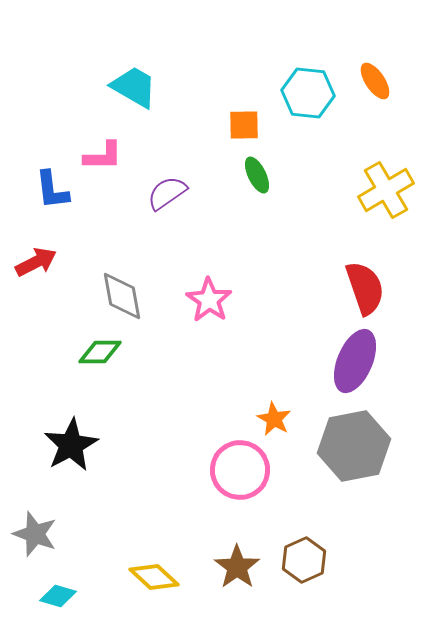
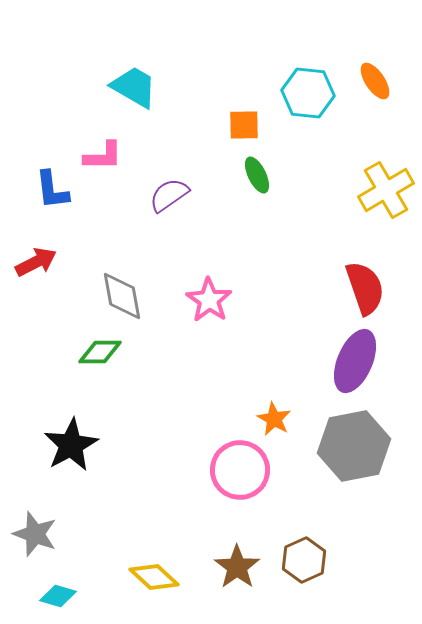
purple semicircle: moved 2 px right, 2 px down
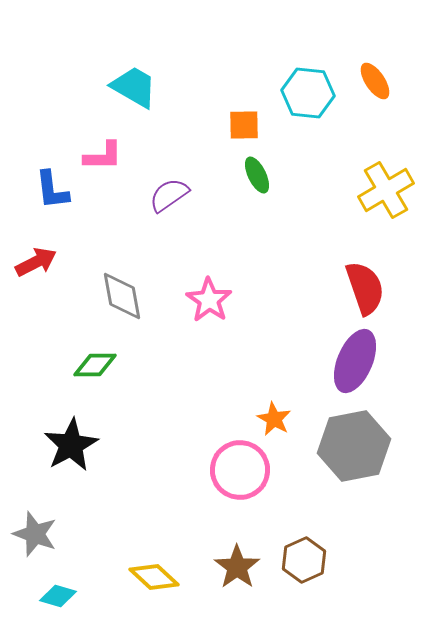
green diamond: moved 5 px left, 13 px down
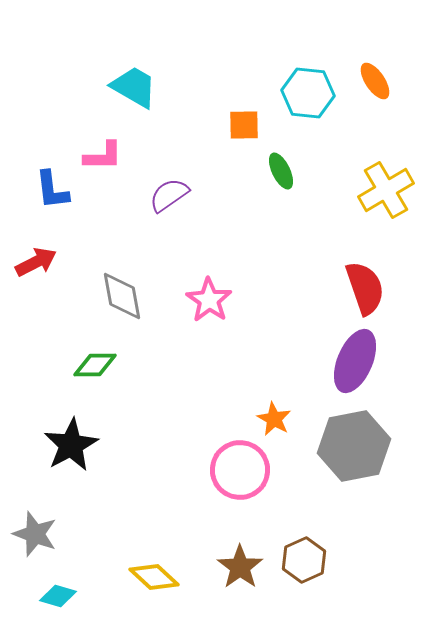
green ellipse: moved 24 px right, 4 px up
brown star: moved 3 px right
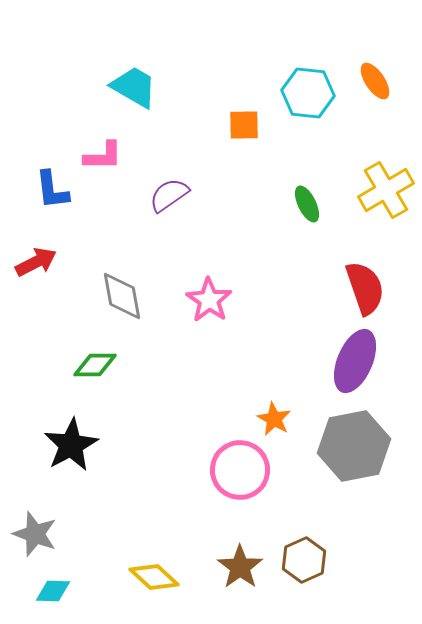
green ellipse: moved 26 px right, 33 px down
cyan diamond: moved 5 px left, 5 px up; rotated 15 degrees counterclockwise
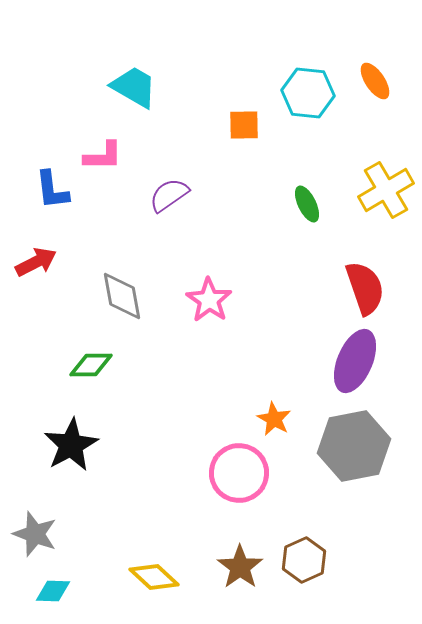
green diamond: moved 4 px left
pink circle: moved 1 px left, 3 px down
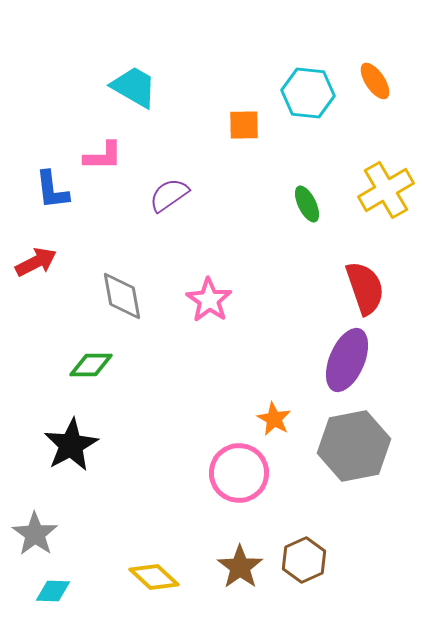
purple ellipse: moved 8 px left, 1 px up
gray star: rotated 15 degrees clockwise
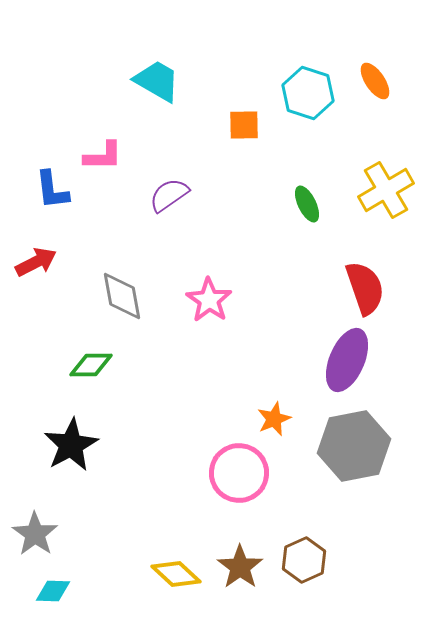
cyan trapezoid: moved 23 px right, 6 px up
cyan hexagon: rotated 12 degrees clockwise
orange star: rotated 20 degrees clockwise
yellow diamond: moved 22 px right, 3 px up
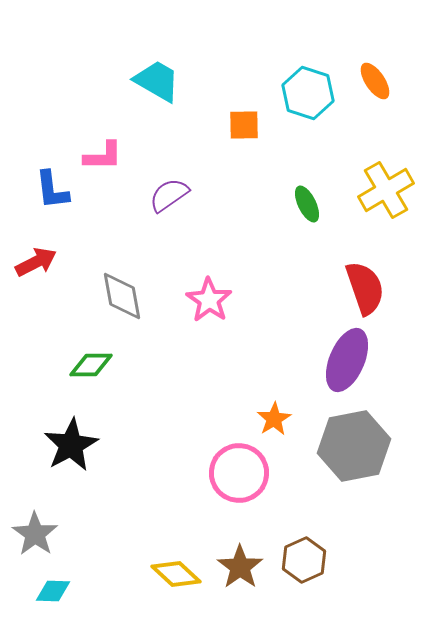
orange star: rotated 8 degrees counterclockwise
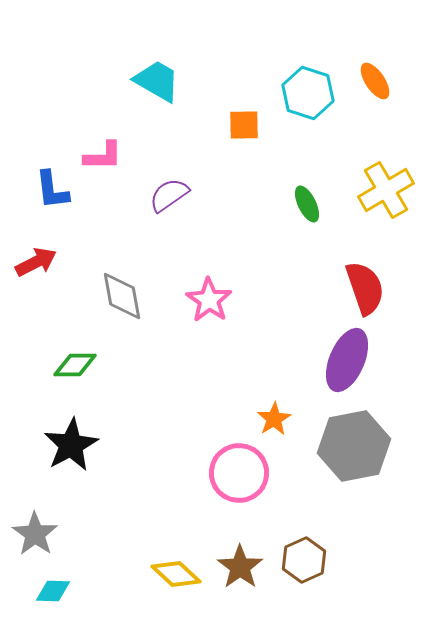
green diamond: moved 16 px left
